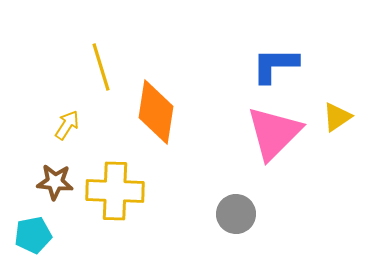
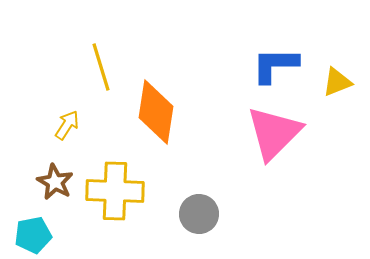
yellow triangle: moved 35 px up; rotated 12 degrees clockwise
brown star: rotated 24 degrees clockwise
gray circle: moved 37 px left
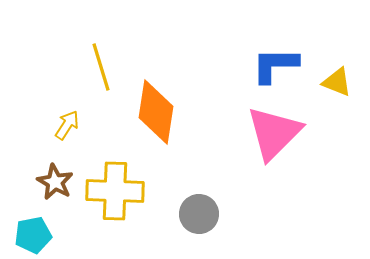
yellow triangle: rotated 44 degrees clockwise
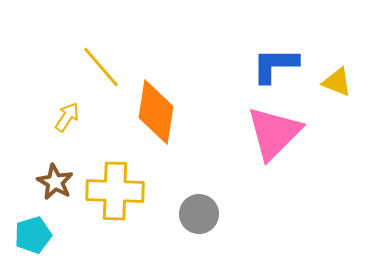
yellow line: rotated 24 degrees counterclockwise
yellow arrow: moved 8 px up
cyan pentagon: rotated 6 degrees counterclockwise
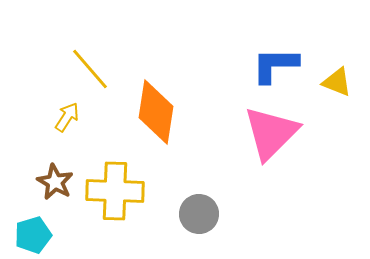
yellow line: moved 11 px left, 2 px down
pink triangle: moved 3 px left
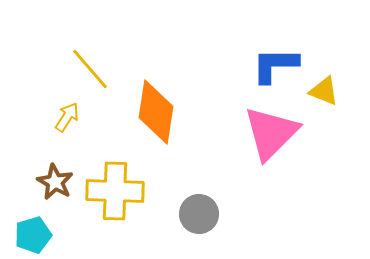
yellow triangle: moved 13 px left, 9 px down
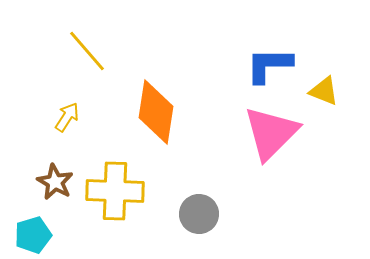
blue L-shape: moved 6 px left
yellow line: moved 3 px left, 18 px up
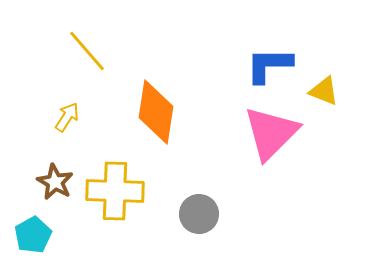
cyan pentagon: rotated 12 degrees counterclockwise
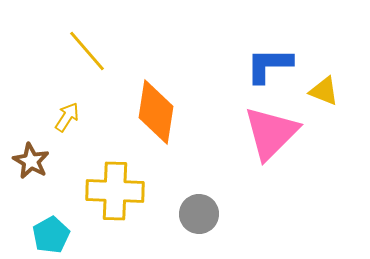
brown star: moved 24 px left, 21 px up
cyan pentagon: moved 18 px right
